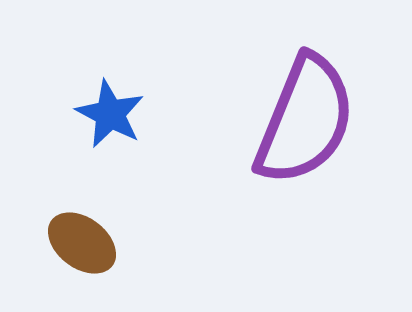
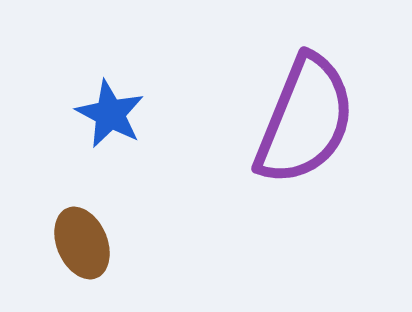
brown ellipse: rotated 30 degrees clockwise
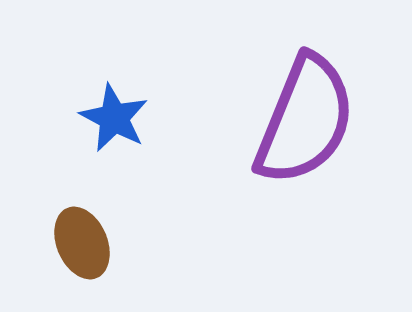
blue star: moved 4 px right, 4 px down
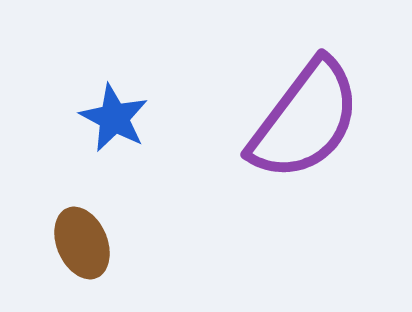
purple semicircle: rotated 15 degrees clockwise
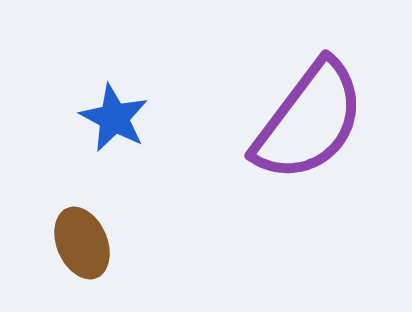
purple semicircle: moved 4 px right, 1 px down
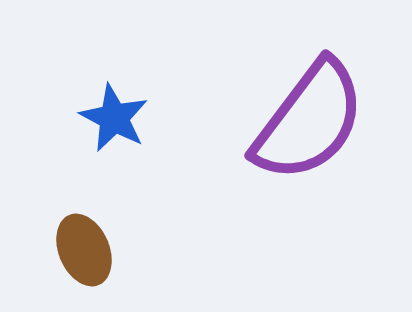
brown ellipse: moved 2 px right, 7 px down
